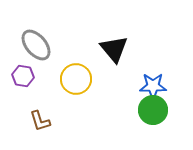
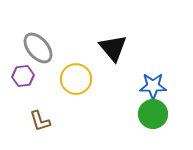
gray ellipse: moved 2 px right, 3 px down
black triangle: moved 1 px left, 1 px up
purple hexagon: rotated 15 degrees counterclockwise
green circle: moved 4 px down
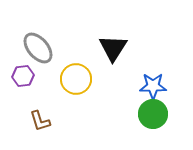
black triangle: rotated 12 degrees clockwise
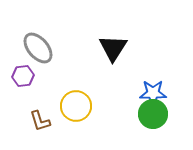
yellow circle: moved 27 px down
blue star: moved 7 px down
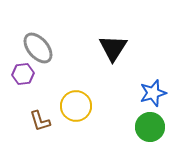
purple hexagon: moved 2 px up
blue star: rotated 16 degrees counterclockwise
green circle: moved 3 px left, 13 px down
